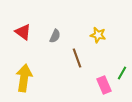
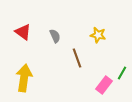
gray semicircle: rotated 48 degrees counterclockwise
pink rectangle: rotated 60 degrees clockwise
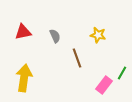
red triangle: rotated 48 degrees counterclockwise
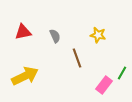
yellow arrow: moved 1 px right, 2 px up; rotated 56 degrees clockwise
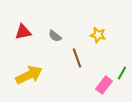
gray semicircle: rotated 152 degrees clockwise
yellow arrow: moved 4 px right, 1 px up
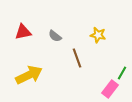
pink rectangle: moved 6 px right, 4 px down
